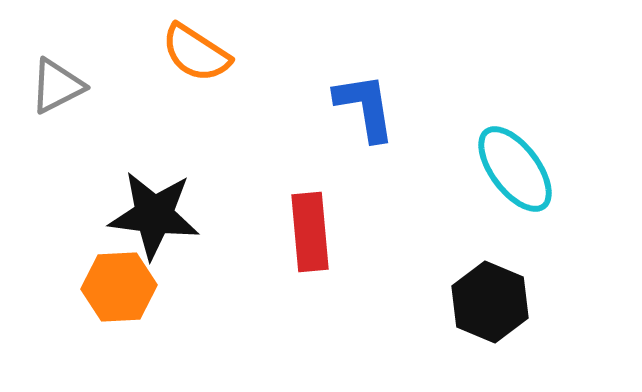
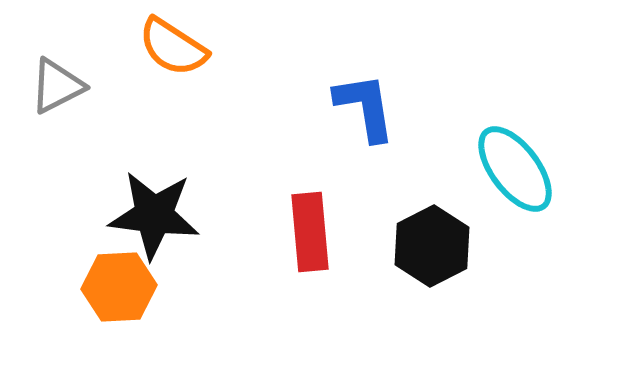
orange semicircle: moved 23 px left, 6 px up
black hexagon: moved 58 px left, 56 px up; rotated 10 degrees clockwise
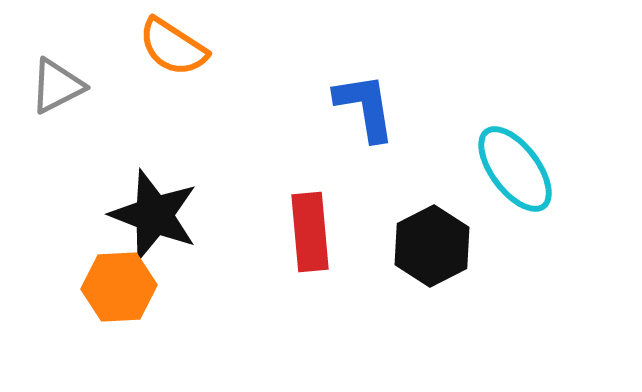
black star: rotated 14 degrees clockwise
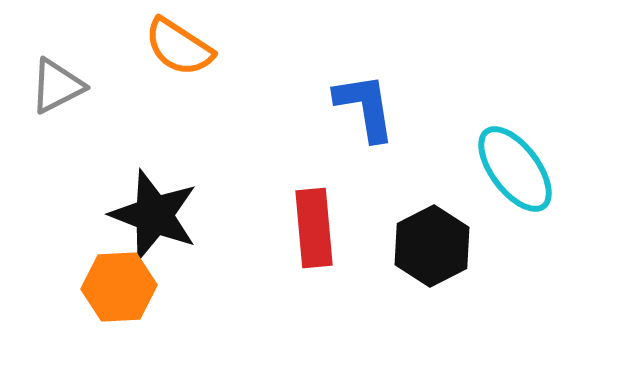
orange semicircle: moved 6 px right
red rectangle: moved 4 px right, 4 px up
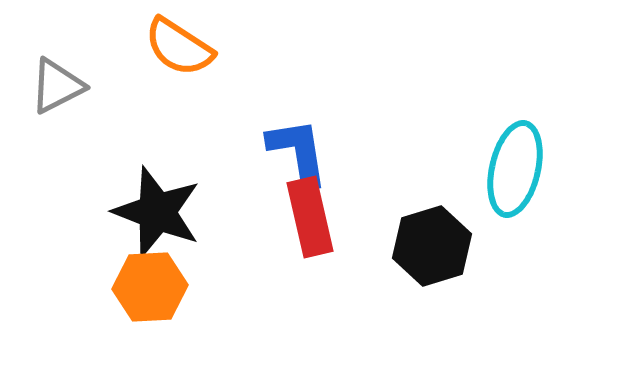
blue L-shape: moved 67 px left, 45 px down
cyan ellipse: rotated 50 degrees clockwise
black star: moved 3 px right, 3 px up
red rectangle: moved 4 px left, 11 px up; rotated 8 degrees counterclockwise
black hexagon: rotated 10 degrees clockwise
orange hexagon: moved 31 px right
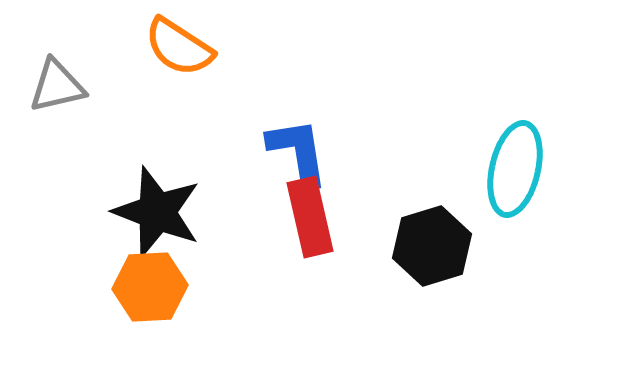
gray triangle: rotated 14 degrees clockwise
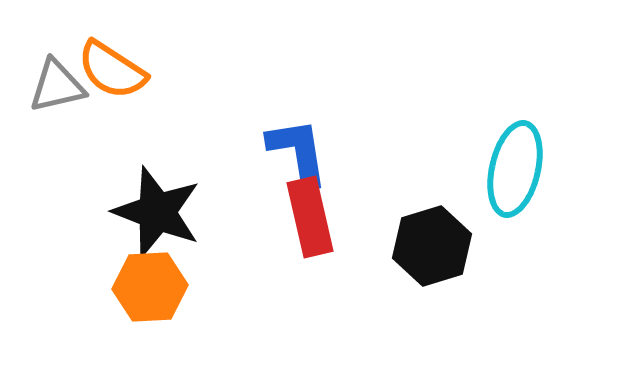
orange semicircle: moved 67 px left, 23 px down
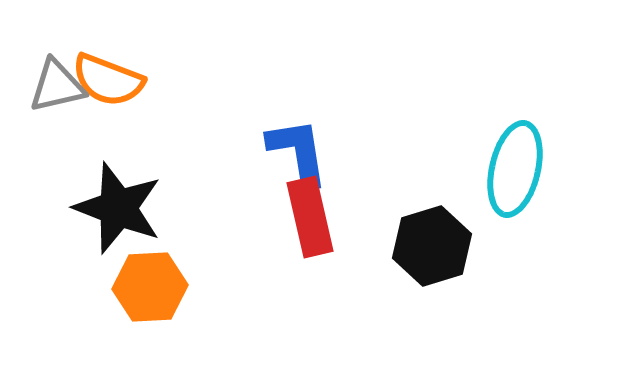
orange semicircle: moved 4 px left, 10 px down; rotated 12 degrees counterclockwise
black star: moved 39 px left, 4 px up
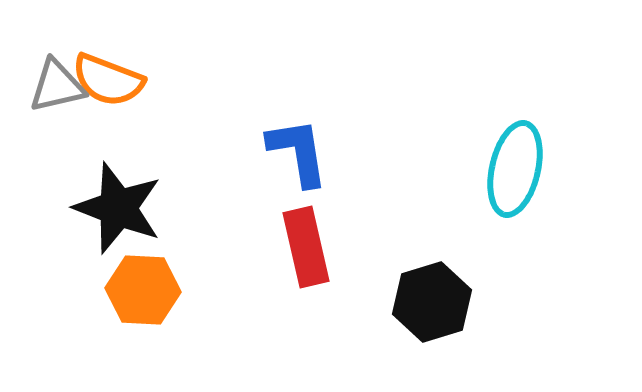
red rectangle: moved 4 px left, 30 px down
black hexagon: moved 56 px down
orange hexagon: moved 7 px left, 3 px down; rotated 6 degrees clockwise
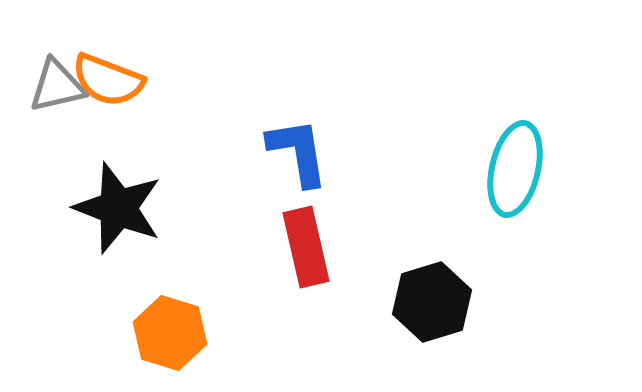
orange hexagon: moved 27 px right, 43 px down; rotated 14 degrees clockwise
